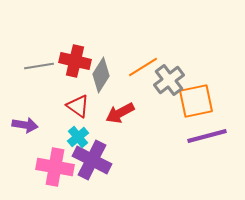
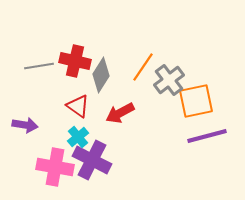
orange line: rotated 24 degrees counterclockwise
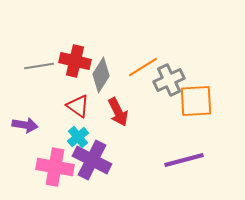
orange line: rotated 24 degrees clockwise
gray cross: rotated 12 degrees clockwise
orange square: rotated 9 degrees clockwise
red arrow: moved 2 px left, 1 px up; rotated 88 degrees counterclockwise
purple line: moved 23 px left, 24 px down
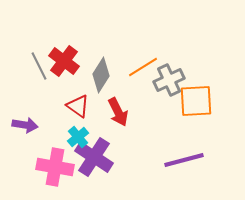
red cross: moved 11 px left; rotated 24 degrees clockwise
gray line: rotated 72 degrees clockwise
purple cross: moved 2 px right, 3 px up; rotated 6 degrees clockwise
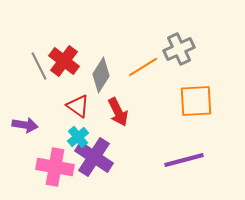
gray cross: moved 10 px right, 31 px up
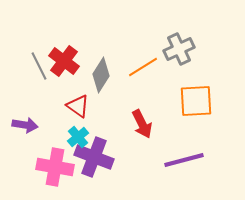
red arrow: moved 24 px right, 12 px down
purple cross: rotated 12 degrees counterclockwise
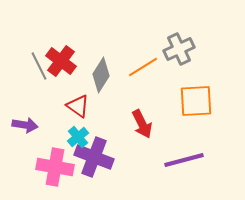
red cross: moved 3 px left
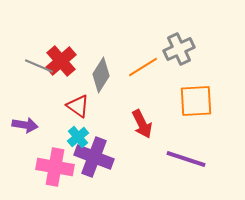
red cross: rotated 12 degrees clockwise
gray line: rotated 40 degrees counterclockwise
purple line: moved 2 px right, 1 px up; rotated 33 degrees clockwise
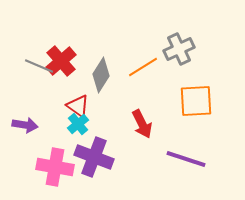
cyan cross: moved 13 px up
